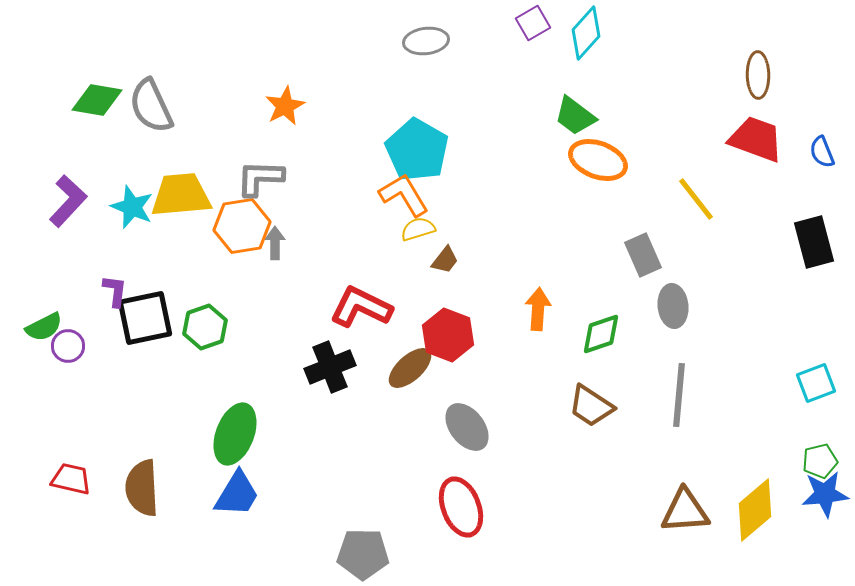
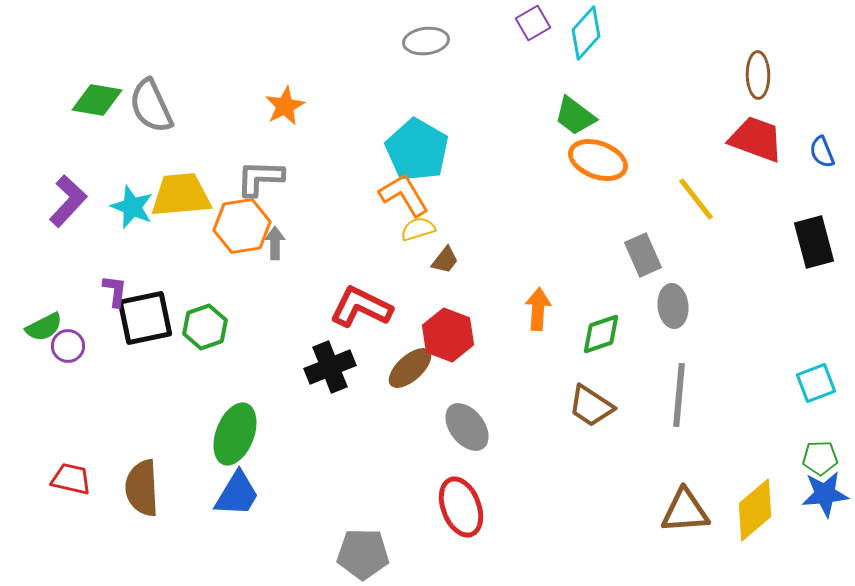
green pentagon at (820, 461): moved 3 px up; rotated 12 degrees clockwise
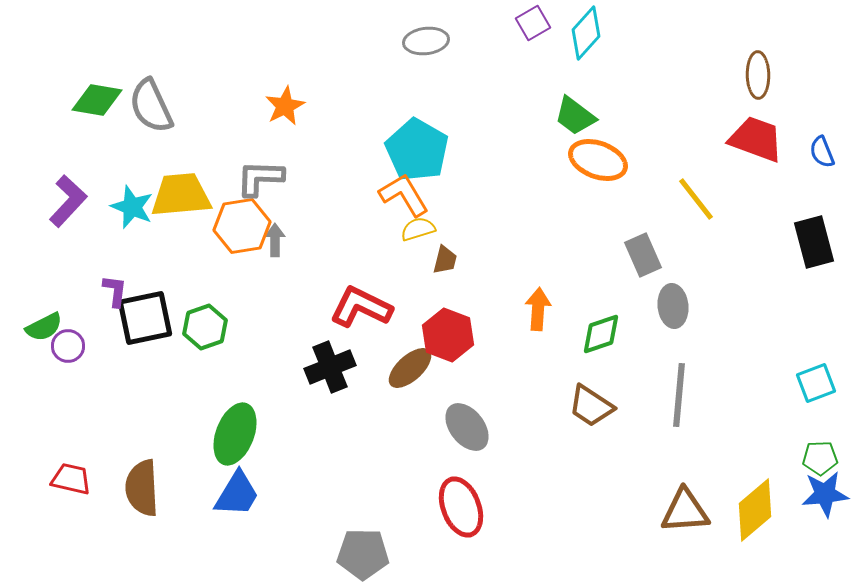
gray arrow at (275, 243): moved 3 px up
brown trapezoid at (445, 260): rotated 24 degrees counterclockwise
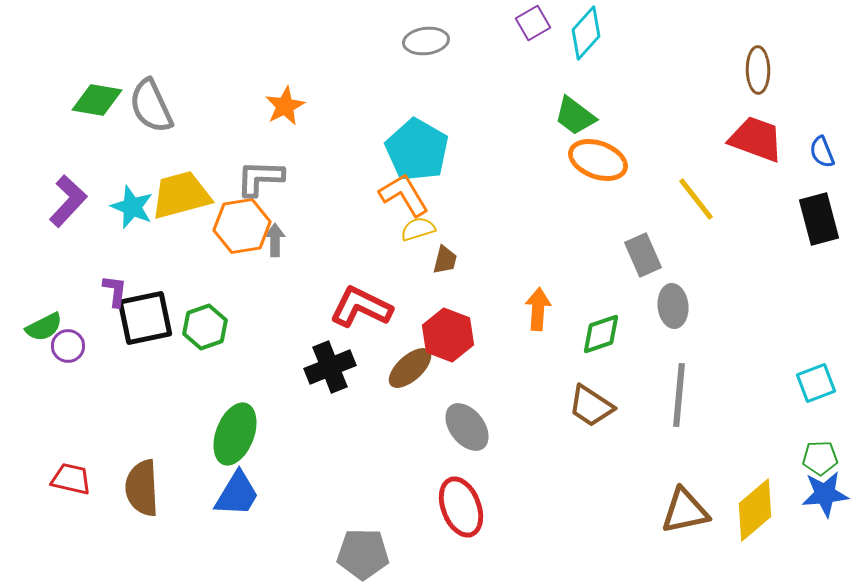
brown ellipse at (758, 75): moved 5 px up
yellow trapezoid at (181, 195): rotated 10 degrees counterclockwise
black rectangle at (814, 242): moved 5 px right, 23 px up
brown triangle at (685, 511): rotated 8 degrees counterclockwise
